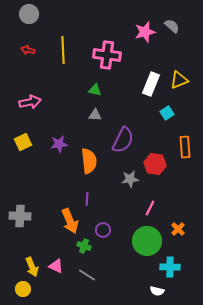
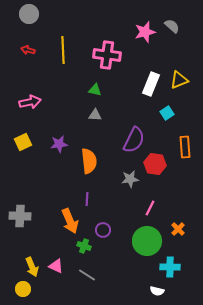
purple semicircle: moved 11 px right
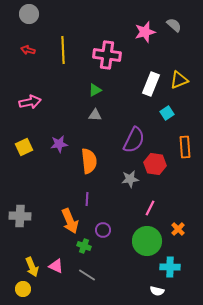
gray semicircle: moved 2 px right, 1 px up
green triangle: rotated 40 degrees counterclockwise
yellow square: moved 1 px right, 5 px down
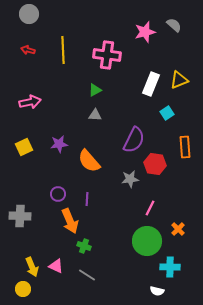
orange semicircle: rotated 145 degrees clockwise
purple circle: moved 45 px left, 36 px up
